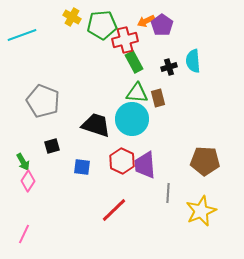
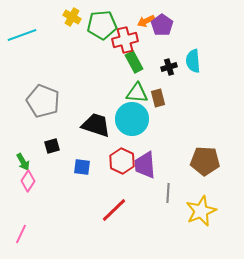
pink line: moved 3 px left
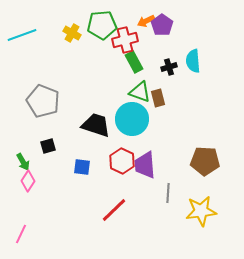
yellow cross: moved 16 px down
green triangle: moved 3 px right, 1 px up; rotated 15 degrees clockwise
black square: moved 4 px left
yellow star: rotated 16 degrees clockwise
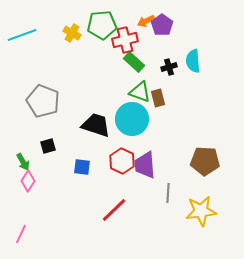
green rectangle: rotated 20 degrees counterclockwise
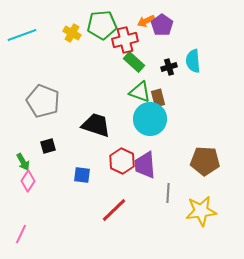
cyan circle: moved 18 px right
blue square: moved 8 px down
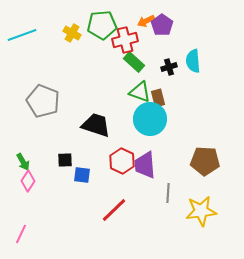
black square: moved 17 px right, 14 px down; rotated 14 degrees clockwise
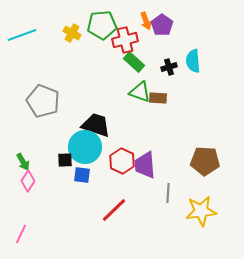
orange arrow: rotated 84 degrees counterclockwise
brown rectangle: rotated 72 degrees counterclockwise
cyan circle: moved 65 px left, 28 px down
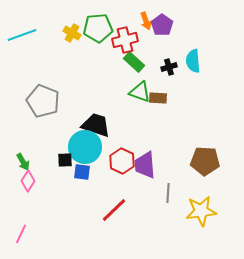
green pentagon: moved 4 px left, 3 px down
blue square: moved 3 px up
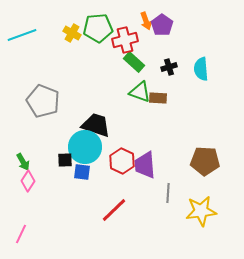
cyan semicircle: moved 8 px right, 8 px down
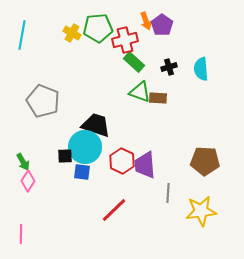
cyan line: rotated 60 degrees counterclockwise
black square: moved 4 px up
pink line: rotated 24 degrees counterclockwise
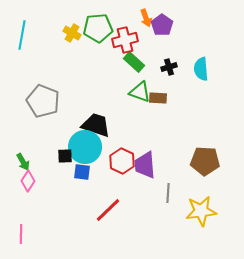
orange arrow: moved 3 px up
red line: moved 6 px left
